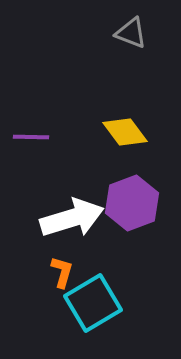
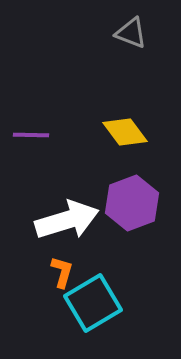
purple line: moved 2 px up
white arrow: moved 5 px left, 2 px down
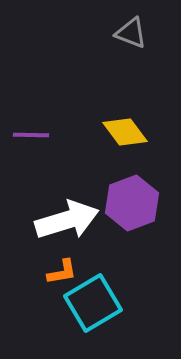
orange L-shape: rotated 64 degrees clockwise
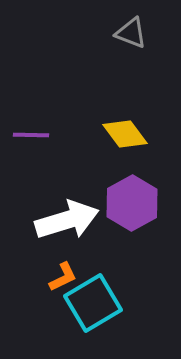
yellow diamond: moved 2 px down
purple hexagon: rotated 8 degrees counterclockwise
orange L-shape: moved 1 px right, 5 px down; rotated 16 degrees counterclockwise
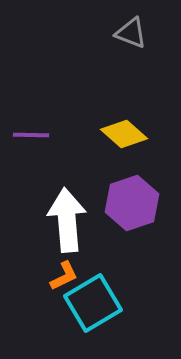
yellow diamond: moved 1 px left; rotated 12 degrees counterclockwise
purple hexagon: rotated 10 degrees clockwise
white arrow: rotated 78 degrees counterclockwise
orange L-shape: moved 1 px right, 1 px up
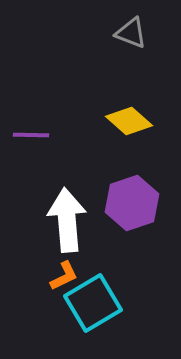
yellow diamond: moved 5 px right, 13 px up
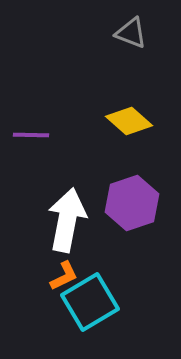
white arrow: rotated 16 degrees clockwise
cyan square: moved 3 px left, 1 px up
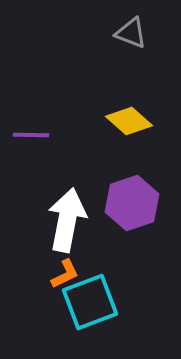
orange L-shape: moved 1 px right, 2 px up
cyan square: rotated 10 degrees clockwise
